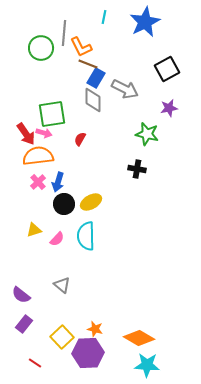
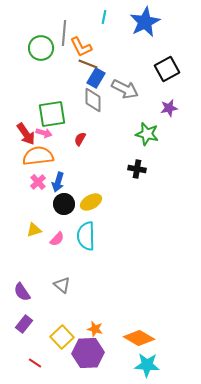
purple semicircle: moved 1 px right, 3 px up; rotated 18 degrees clockwise
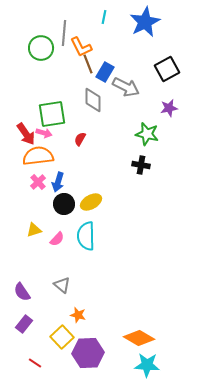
brown line: rotated 48 degrees clockwise
blue rectangle: moved 9 px right, 6 px up
gray arrow: moved 1 px right, 2 px up
black cross: moved 4 px right, 4 px up
orange star: moved 17 px left, 14 px up
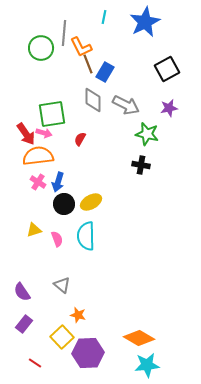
gray arrow: moved 18 px down
pink cross: rotated 14 degrees counterclockwise
pink semicircle: rotated 63 degrees counterclockwise
cyan star: rotated 10 degrees counterclockwise
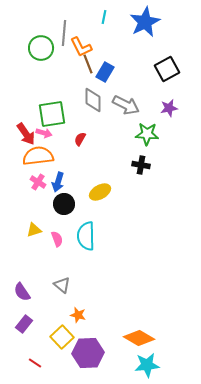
green star: rotated 10 degrees counterclockwise
yellow ellipse: moved 9 px right, 10 px up
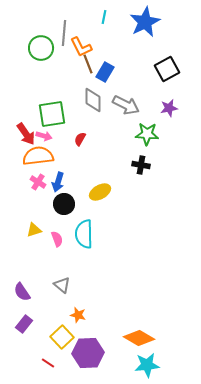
pink arrow: moved 3 px down
cyan semicircle: moved 2 px left, 2 px up
red line: moved 13 px right
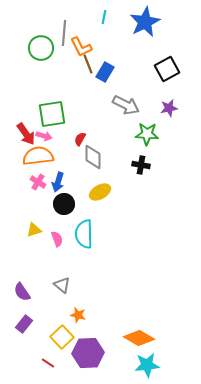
gray diamond: moved 57 px down
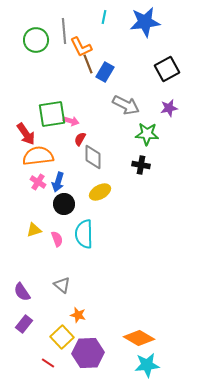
blue star: rotated 20 degrees clockwise
gray line: moved 2 px up; rotated 10 degrees counterclockwise
green circle: moved 5 px left, 8 px up
pink arrow: moved 27 px right, 15 px up
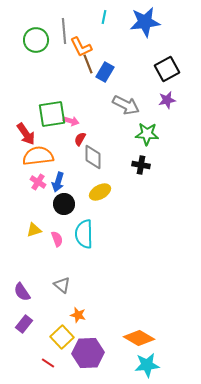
purple star: moved 2 px left, 8 px up
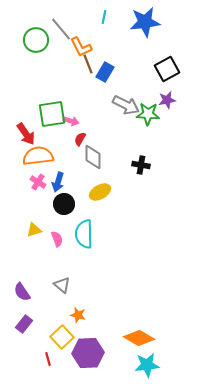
gray line: moved 3 px left, 2 px up; rotated 35 degrees counterclockwise
green star: moved 1 px right, 20 px up
red line: moved 4 px up; rotated 40 degrees clockwise
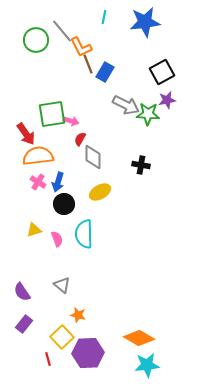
gray line: moved 1 px right, 2 px down
black square: moved 5 px left, 3 px down
